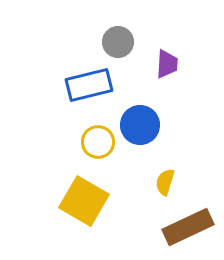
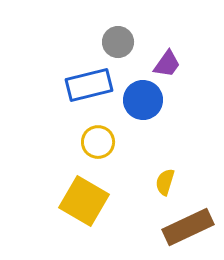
purple trapezoid: rotated 32 degrees clockwise
blue circle: moved 3 px right, 25 px up
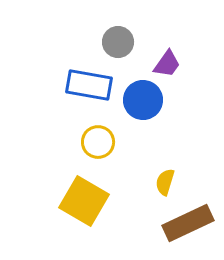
blue rectangle: rotated 24 degrees clockwise
brown rectangle: moved 4 px up
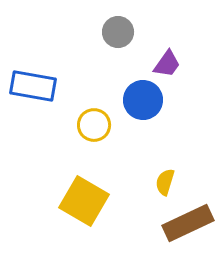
gray circle: moved 10 px up
blue rectangle: moved 56 px left, 1 px down
yellow circle: moved 4 px left, 17 px up
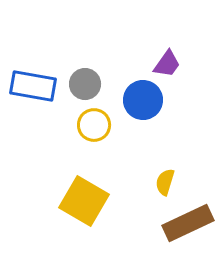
gray circle: moved 33 px left, 52 px down
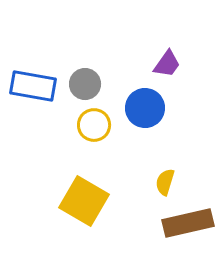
blue circle: moved 2 px right, 8 px down
brown rectangle: rotated 12 degrees clockwise
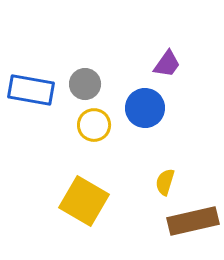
blue rectangle: moved 2 px left, 4 px down
brown rectangle: moved 5 px right, 2 px up
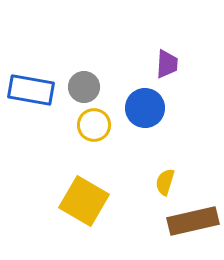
purple trapezoid: rotated 32 degrees counterclockwise
gray circle: moved 1 px left, 3 px down
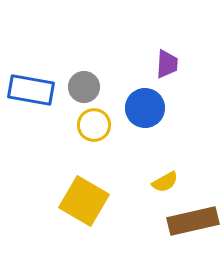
yellow semicircle: rotated 136 degrees counterclockwise
